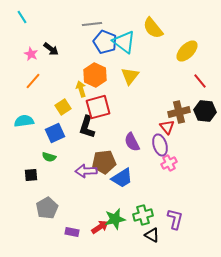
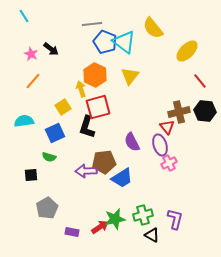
cyan line: moved 2 px right, 1 px up
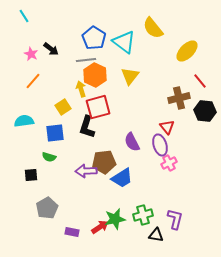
gray line: moved 6 px left, 36 px down
blue pentagon: moved 11 px left, 4 px up; rotated 10 degrees clockwise
brown cross: moved 14 px up
blue square: rotated 18 degrees clockwise
black triangle: moved 4 px right; rotated 21 degrees counterclockwise
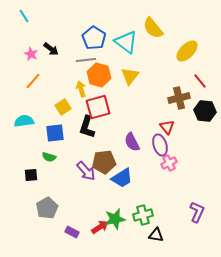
cyan triangle: moved 2 px right
orange hexagon: moved 4 px right; rotated 10 degrees counterclockwise
purple arrow: rotated 130 degrees counterclockwise
purple L-shape: moved 22 px right, 7 px up; rotated 10 degrees clockwise
purple rectangle: rotated 16 degrees clockwise
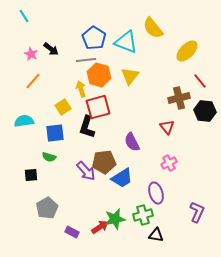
cyan triangle: rotated 15 degrees counterclockwise
purple ellipse: moved 4 px left, 48 px down
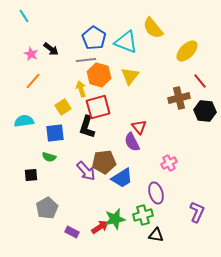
red triangle: moved 28 px left
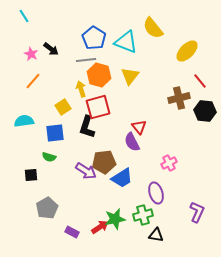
purple arrow: rotated 15 degrees counterclockwise
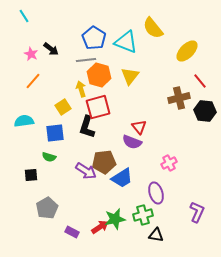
purple semicircle: rotated 42 degrees counterclockwise
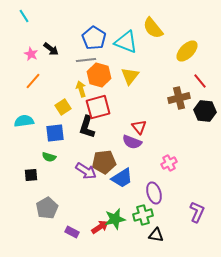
purple ellipse: moved 2 px left
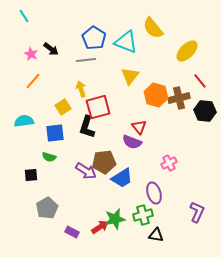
orange hexagon: moved 57 px right, 20 px down
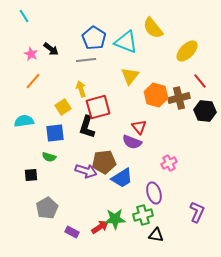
purple arrow: rotated 15 degrees counterclockwise
green star: rotated 10 degrees clockwise
